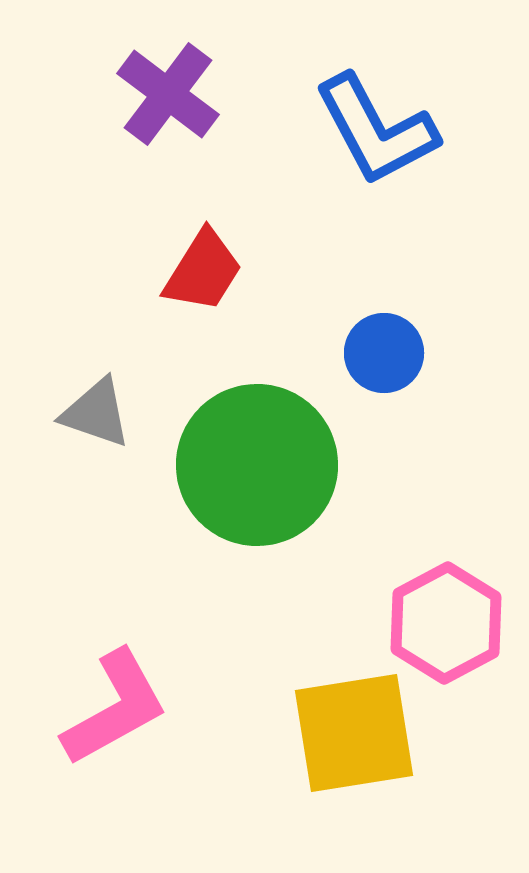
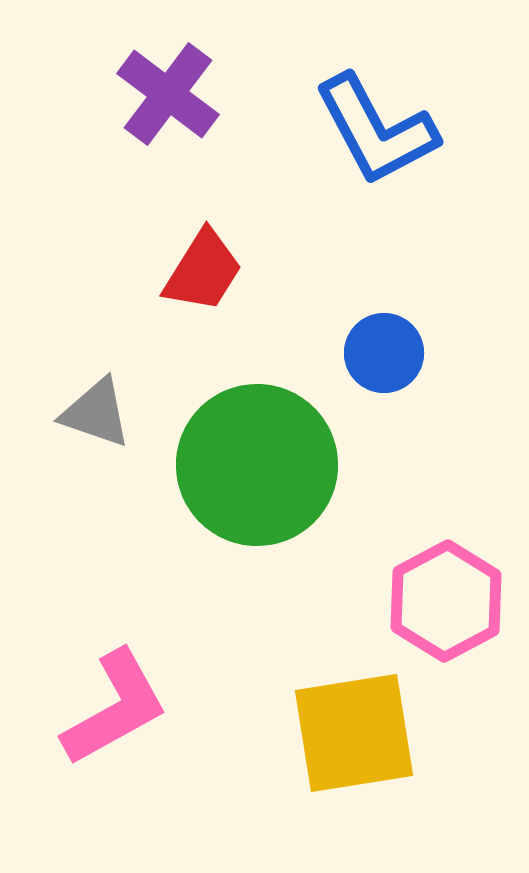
pink hexagon: moved 22 px up
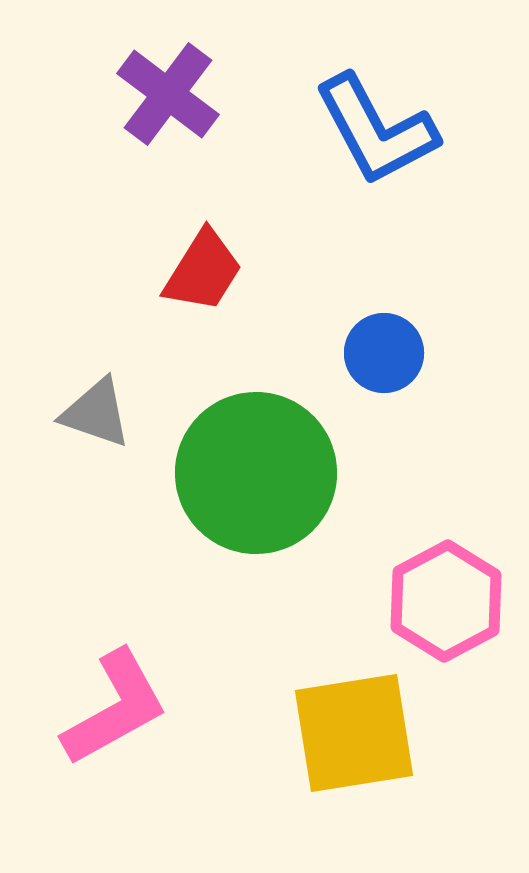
green circle: moved 1 px left, 8 px down
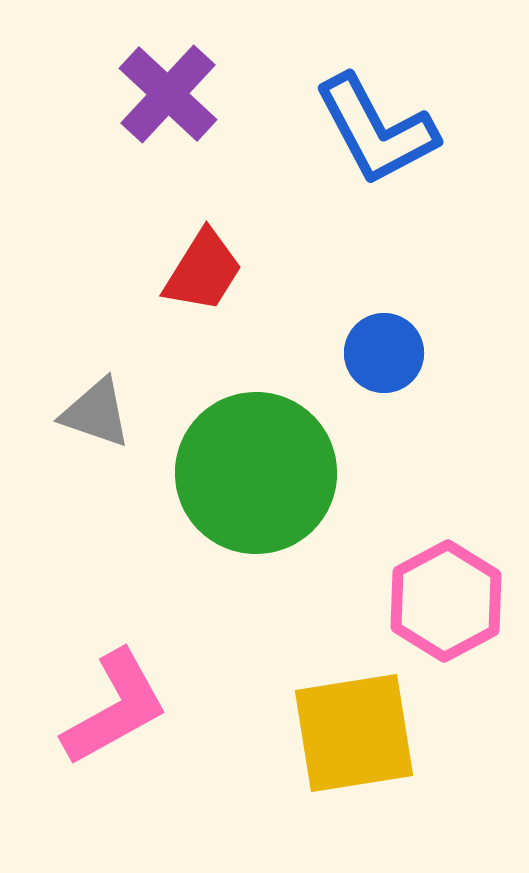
purple cross: rotated 6 degrees clockwise
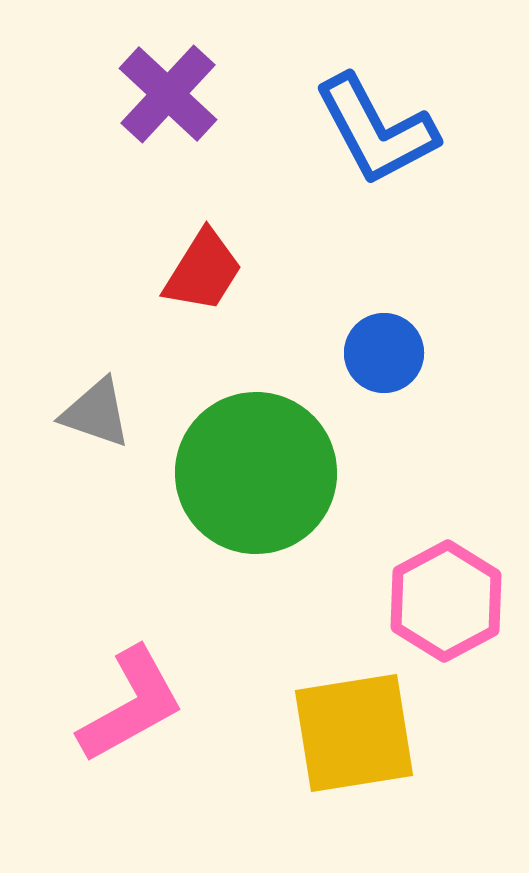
pink L-shape: moved 16 px right, 3 px up
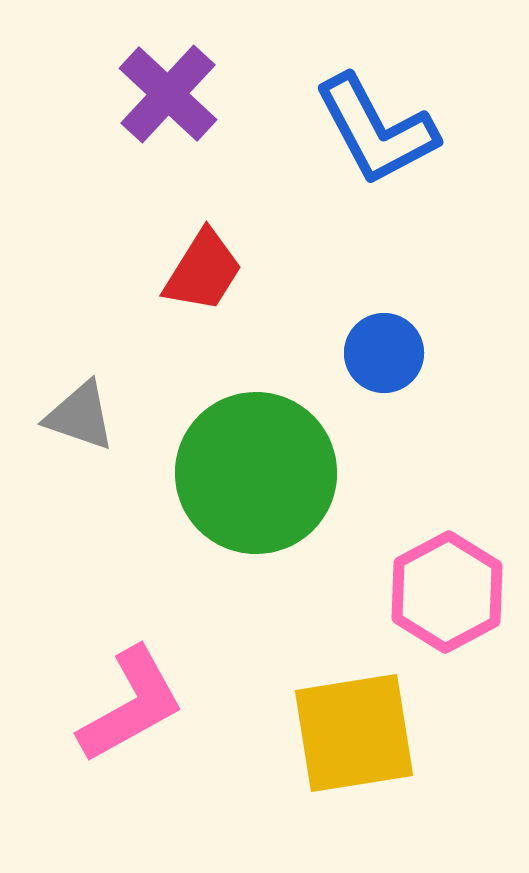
gray triangle: moved 16 px left, 3 px down
pink hexagon: moved 1 px right, 9 px up
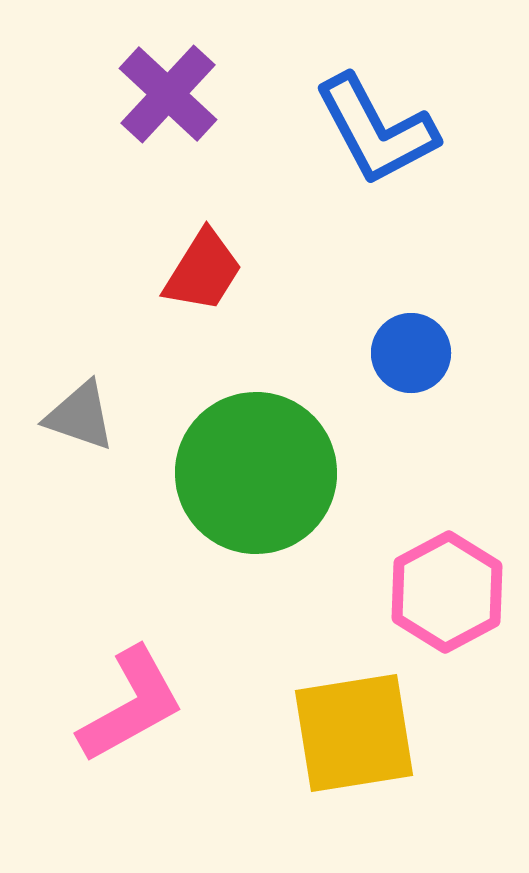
blue circle: moved 27 px right
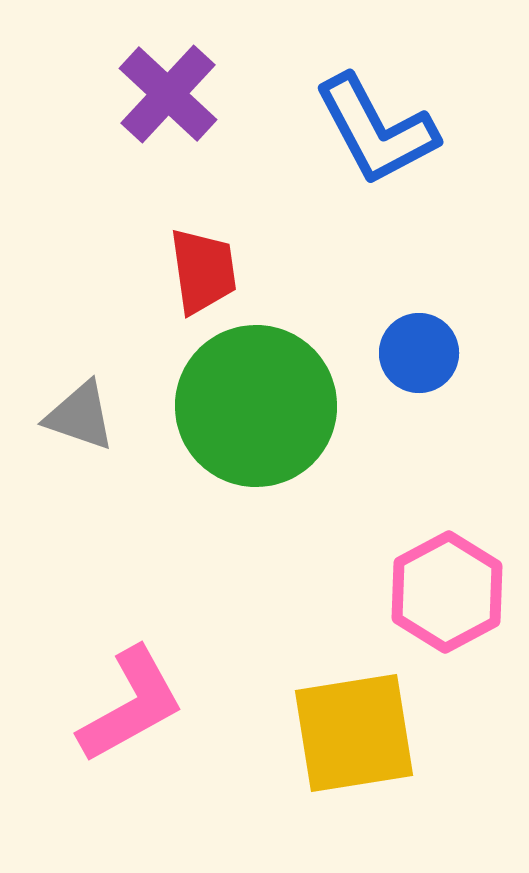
red trapezoid: rotated 40 degrees counterclockwise
blue circle: moved 8 px right
green circle: moved 67 px up
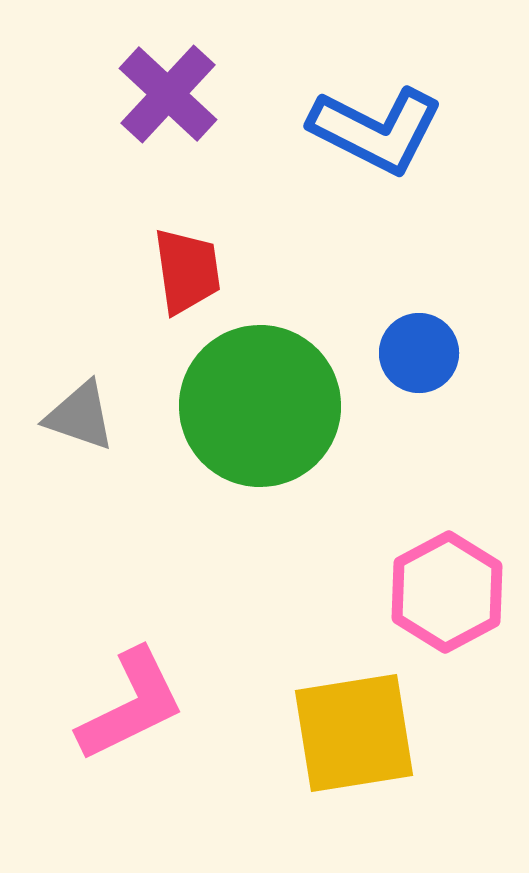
blue L-shape: rotated 35 degrees counterclockwise
red trapezoid: moved 16 px left
green circle: moved 4 px right
pink L-shape: rotated 3 degrees clockwise
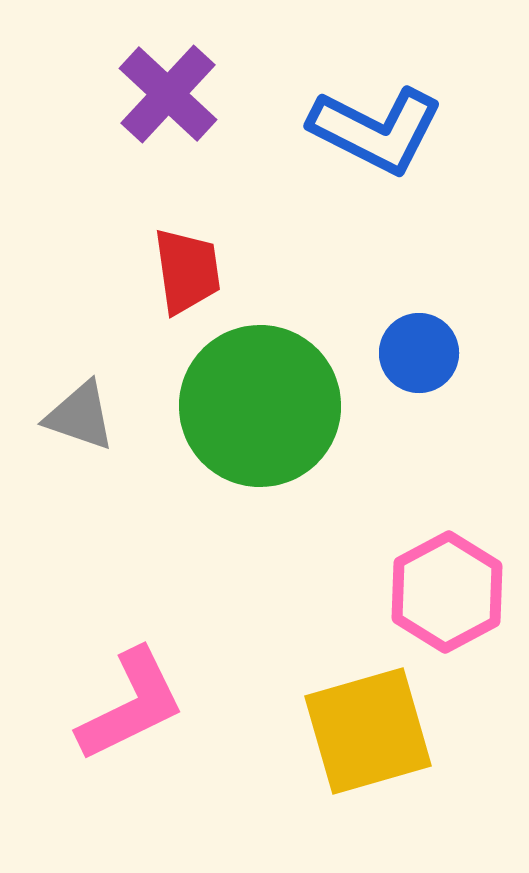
yellow square: moved 14 px right, 2 px up; rotated 7 degrees counterclockwise
